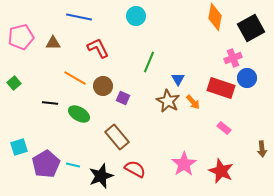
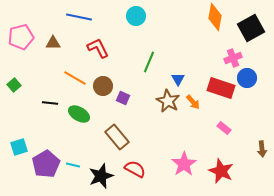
green square: moved 2 px down
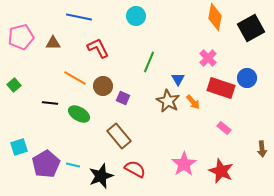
pink cross: moved 25 px left; rotated 24 degrees counterclockwise
brown rectangle: moved 2 px right, 1 px up
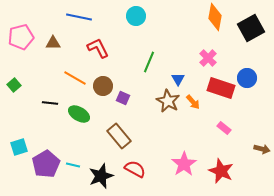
brown arrow: rotated 70 degrees counterclockwise
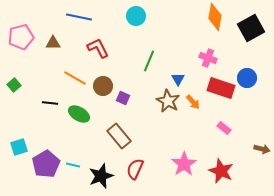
pink cross: rotated 24 degrees counterclockwise
green line: moved 1 px up
red semicircle: rotated 95 degrees counterclockwise
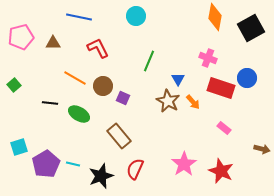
cyan line: moved 1 px up
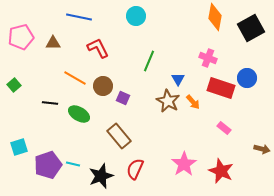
purple pentagon: moved 2 px right, 1 px down; rotated 12 degrees clockwise
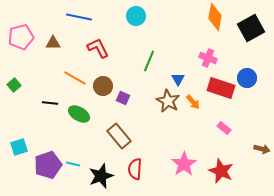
red semicircle: rotated 20 degrees counterclockwise
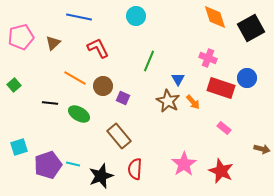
orange diamond: rotated 28 degrees counterclockwise
brown triangle: rotated 42 degrees counterclockwise
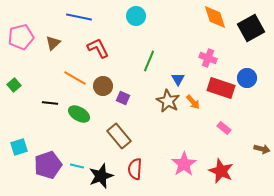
cyan line: moved 4 px right, 2 px down
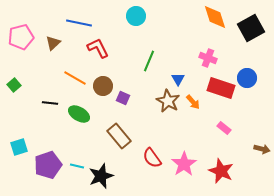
blue line: moved 6 px down
red semicircle: moved 17 px right, 11 px up; rotated 40 degrees counterclockwise
